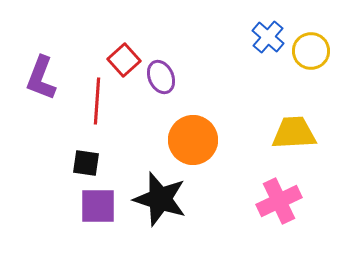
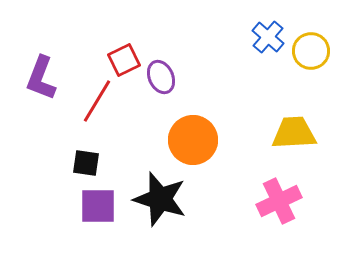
red square: rotated 16 degrees clockwise
red line: rotated 27 degrees clockwise
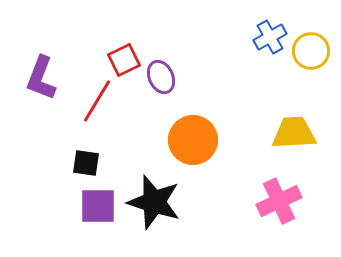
blue cross: moved 2 px right; rotated 20 degrees clockwise
black star: moved 6 px left, 3 px down
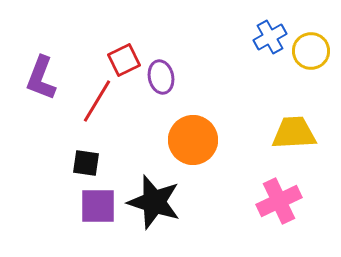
purple ellipse: rotated 12 degrees clockwise
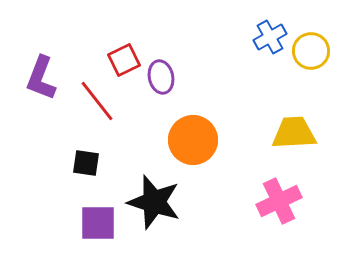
red line: rotated 69 degrees counterclockwise
purple square: moved 17 px down
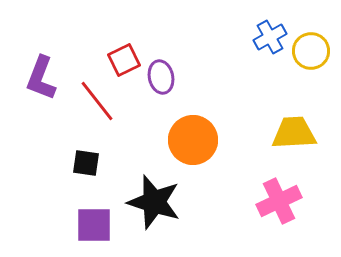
purple square: moved 4 px left, 2 px down
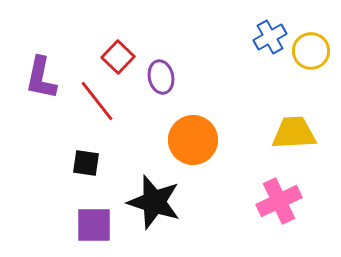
red square: moved 6 px left, 3 px up; rotated 20 degrees counterclockwise
purple L-shape: rotated 9 degrees counterclockwise
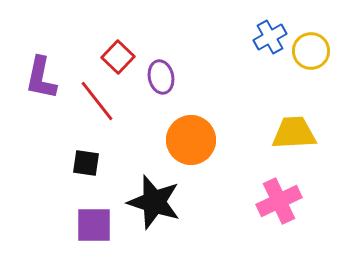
orange circle: moved 2 px left
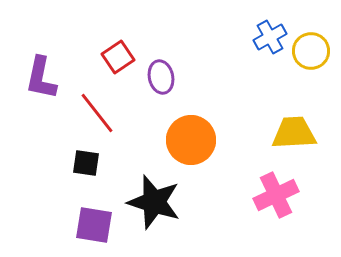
red square: rotated 12 degrees clockwise
red line: moved 12 px down
pink cross: moved 3 px left, 6 px up
purple square: rotated 9 degrees clockwise
